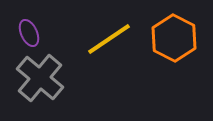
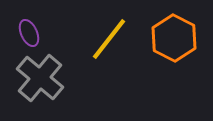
yellow line: rotated 18 degrees counterclockwise
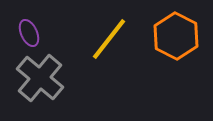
orange hexagon: moved 2 px right, 2 px up
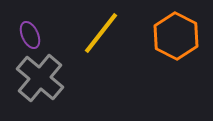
purple ellipse: moved 1 px right, 2 px down
yellow line: moved 8 px left, 6 px up
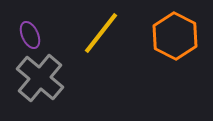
orange hexagon: moved 1 px left
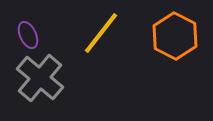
purple ellipse: moved 2 px left
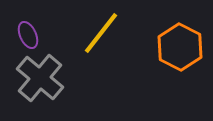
orange hexagon: moved 5 px right, 11 px down
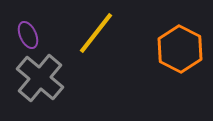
yellow line: moved 5 px left
orange hexagon: moved 2 px down
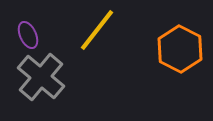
yellow line: moved 1 px right, 3 px up
gray cross: moved 1 px right, 1 px up
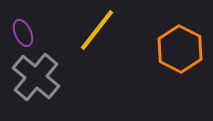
purple ellipse: moved 5 px left, 2 px up
gray cross: moved 5 px left
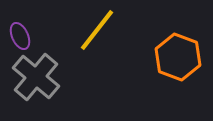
purple ellipse: moved 3 px left, 3 px down
orange hexagon: moved 2 px left, 8 px down; rotated 6 degrees counterclockwise
